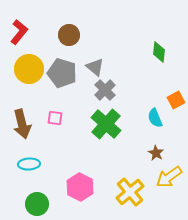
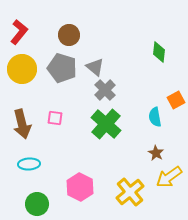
yellow circle: moved 7 px left
gray pentagon: moved 5 px up
cyan semicircle: moved 1 px up; rotated 12 degrees clockwise
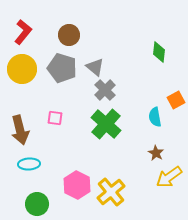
red L-shape: moved 4 px right
brown arrow: moved 2 px left, 6 px down
pink hexagon: moved 3 px left, 2 px up
yellow cross: moved 19 px left
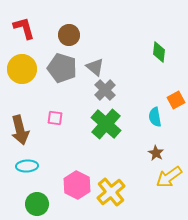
red L-shape: moved 1 px right, 4 px up; rotated 55 degrees counterclockwise
cyan ellipse: moved 2 px left, 2 px down
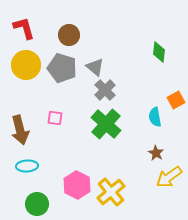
yellow circle: moved 4 px right, 4 px up
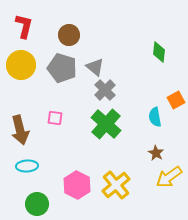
red L-shape: moved 2 px up; rotated 30 degrees clockwise
yellow circle: moved 5 px left
yellow cross: moved 5 px right, 7 px up
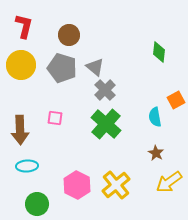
brown arrow: rotated 12 degrees clockwise
yellow arrow: moved 5 px down
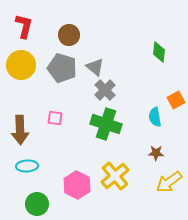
green cross: rotated 24 degrees counterclockwise
brown star: rotated 28 degrees counterclockwise
yellow cross: moved 1 px left, 9 px up
